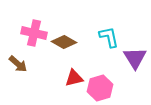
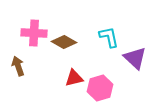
pink cross: rotated 10 degrees counterclockwise
purple triangle: rotated 15 degrees counterclockwise
brown arrow: moved 2 px down; rotated 150 degrees counterclockwise
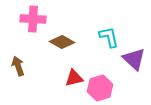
pink cross: moved 1 px left, 14 px up
brown diamond: moved 2 px left
purple triangle: moved 1 px left, 1 px down
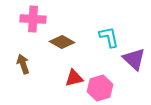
brown arrow: moved 5 px right, 2 px up
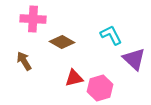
cyan L-shape: moved 2 px right, 2 px up; rotated 15 degrees counterclockwise
brown arrow: moved 1 px right, 3 px up; rotated 12 degrees counterclockwise
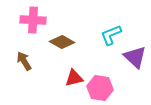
pink cross: moved 1 px down
cyan L-shape: rotated 85 degrees counterclockwise
purple triangle: moved 1 px right, 2 px up
pink hexagon: rotated 25 degrees clockwise
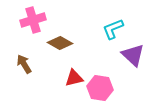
pink cross: rotated 20 degrees counterclockwise
cyan L-shape: moved 2 px right, 6 px up
brown diamond: moved 2 px left, 1 px down
purple triangle: moved 2 px left, 2 px up
brown arrow: moved 3 px down
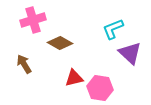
purple triangle: moved 3 px left, 2 px up
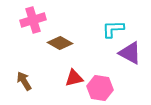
cyan L-shape: rotated 20 degrees clockwise
purple triangle: rotated 15 degrees counterclockwise
brown arrow: moved 17 px down
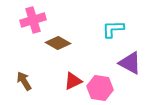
brown diamond: moved 2 px left
purple triangle: moved 10 px down
red triangle: moved 1 px left, 3 px down; rotated 12 degrees counterclockwise
